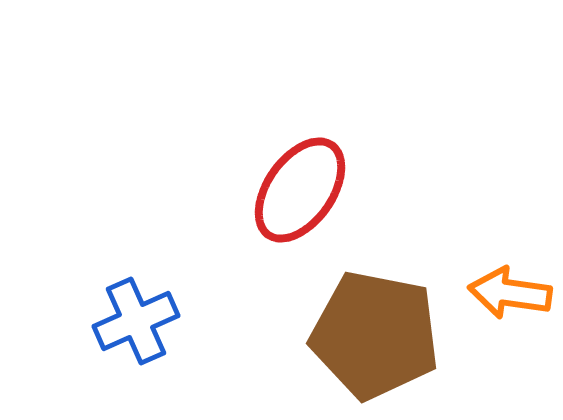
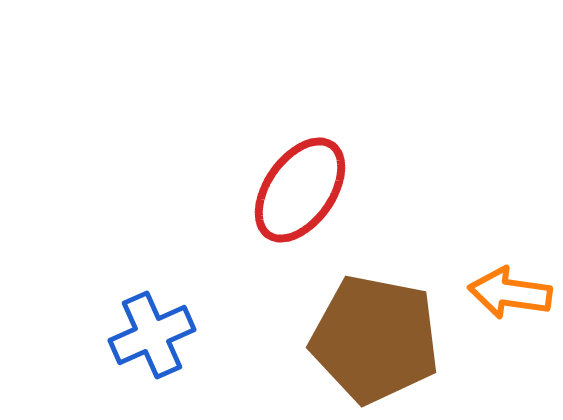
blue cross: moved 16 px right, 14 px down
brown pentagon: moved 4 px down
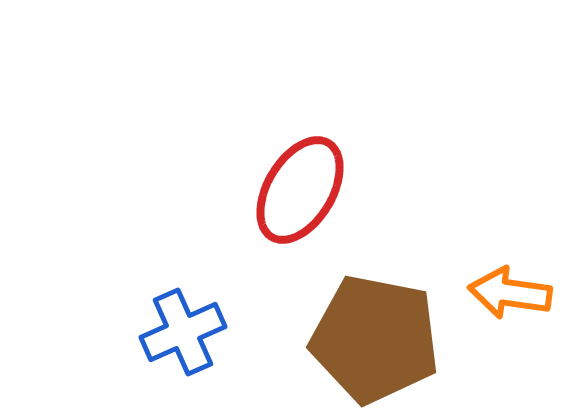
red ellipse: rotated 4 degrees counterclockwise
blue cross: moved 31 px right, 3 px up
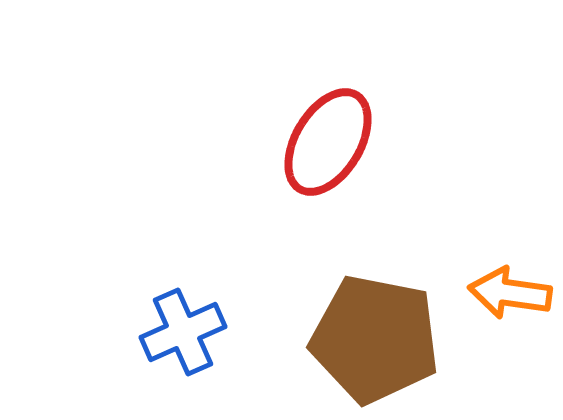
red ellipse: moved 28 px right, 48 px up
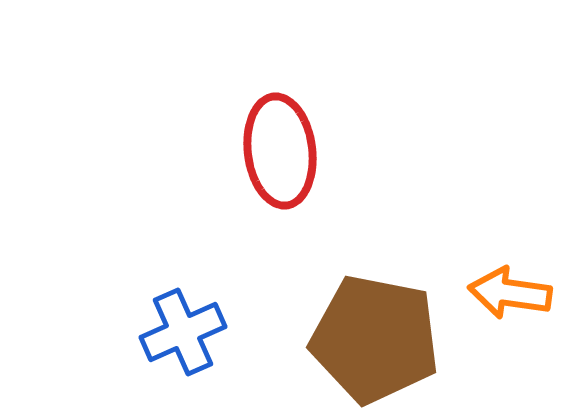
red ellipse: moved 48 px left, 9 px down; rotated 38 degrees counterclockwise
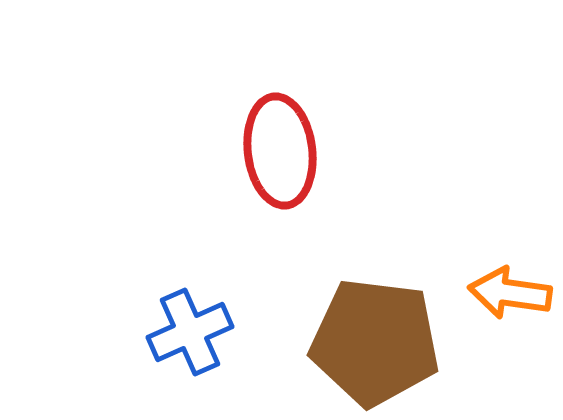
blue cross: moved 7 px right
brown pentagon: moved 3 px down; rotated 4 degrees counterclockwise
